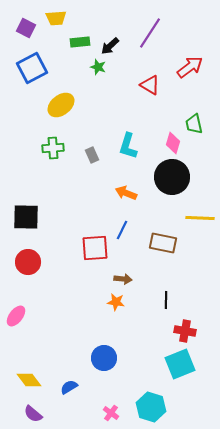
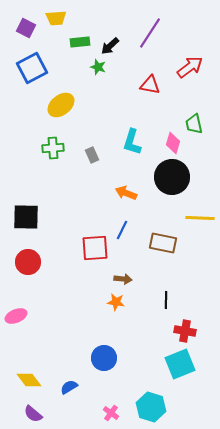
red triangle: rotated 20 degrees counterclockwise
cyan L-shape: moved 4 px right, 4 px up
pink ellipse: rotated 30 degrees clockwise
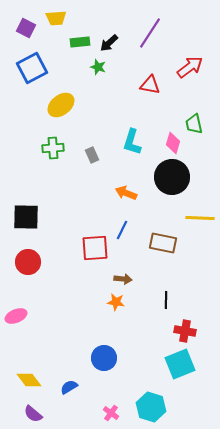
black arrow: moved 1 px left, 3 px up
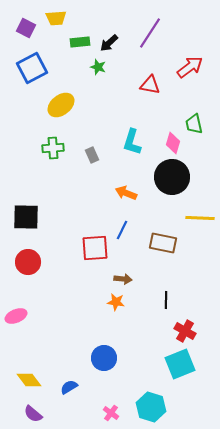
red cross: rotated 20 degrees clockwise
